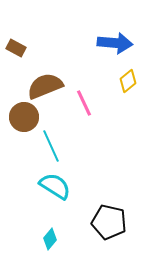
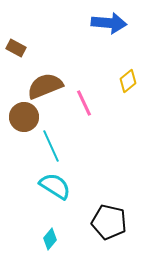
blue arrow: moved 6 px left, 20 px up
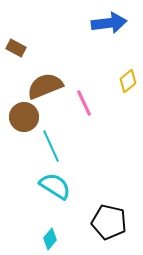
blue arrow: rotated 12 degrees counterclockwise
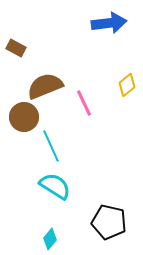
yellow diamond: moved 1 px left, 4 px down
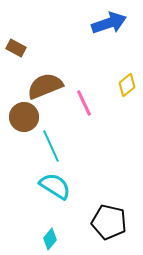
blue arrow: rotated 12 degrees counterclockwise
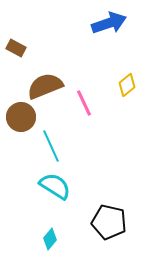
brown circle: moved 3 px left
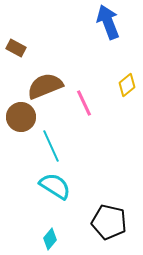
blue arrow: moved 1 px left, 1 px up; rotated 92 degrees counterclockwise
